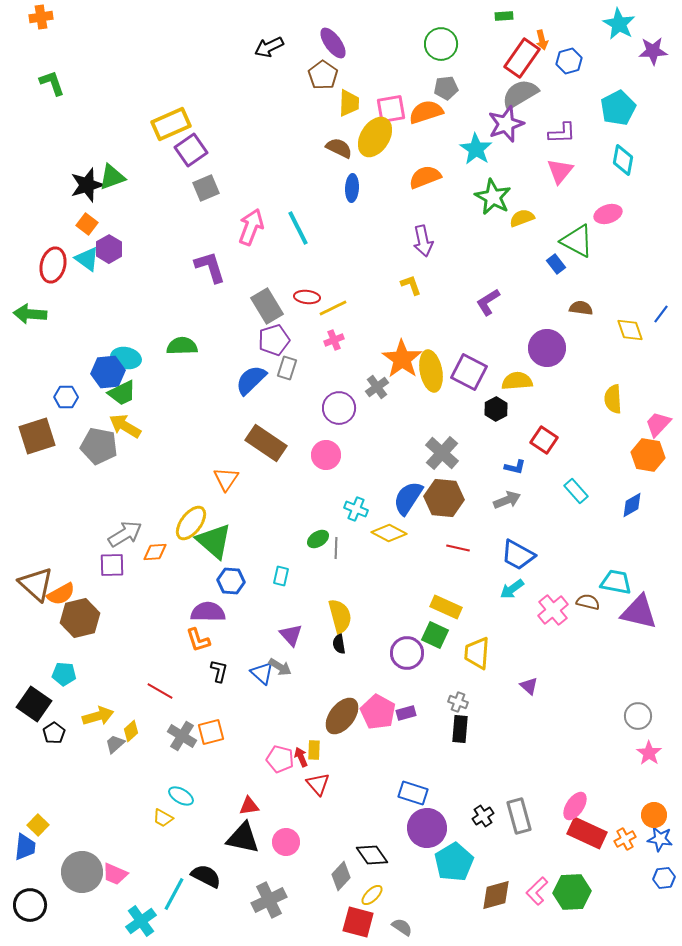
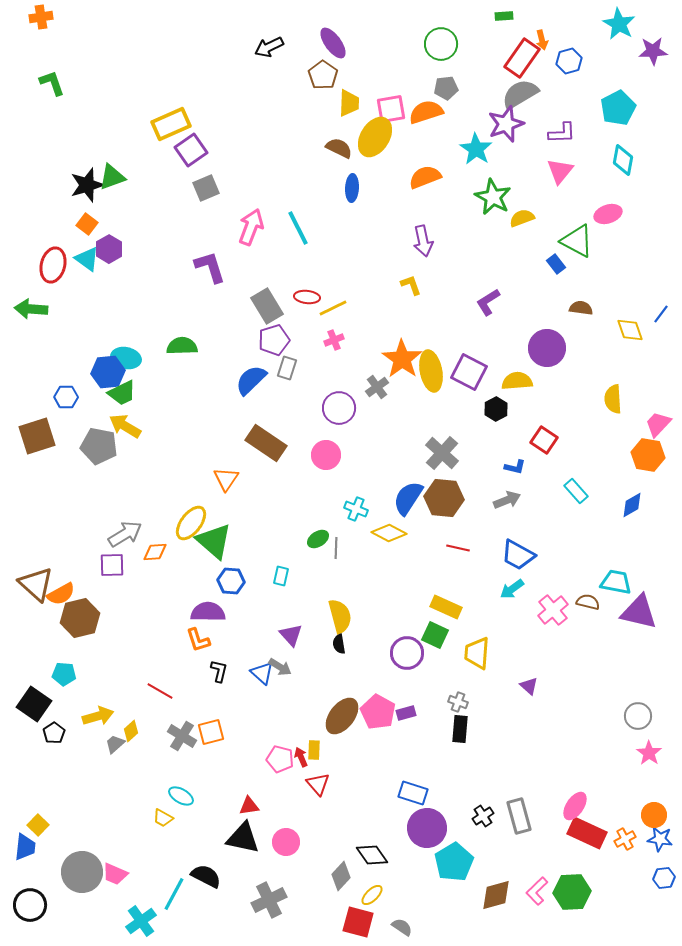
green arrow at (30, 314): moved 1 px right, 5 px up
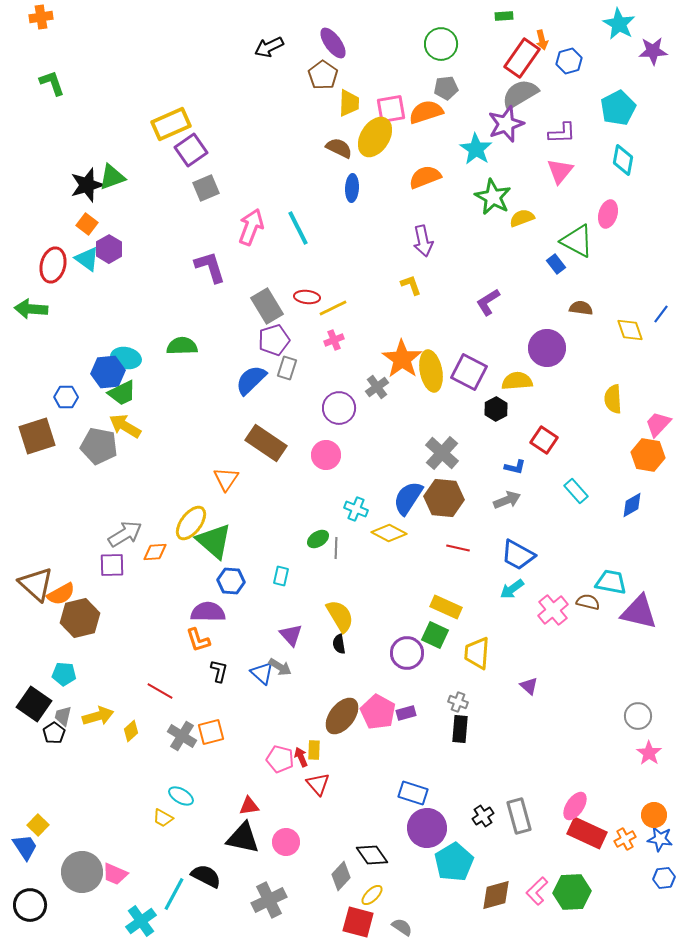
pink ellipse at (608, 214): rotated 56 degrees counterclockwise
cyan trapezoid at (616, 582): moved 5 px left
yellow semicircle at (340, 616): rotated 16 degrees counterclockwise
gray trapezoid at (115, 744): moved 52 px left, 28 px up; rotated 35 degrees counterclockwise
blue trapezoid at (25, 847): rotated 40 degrees counterclockwise
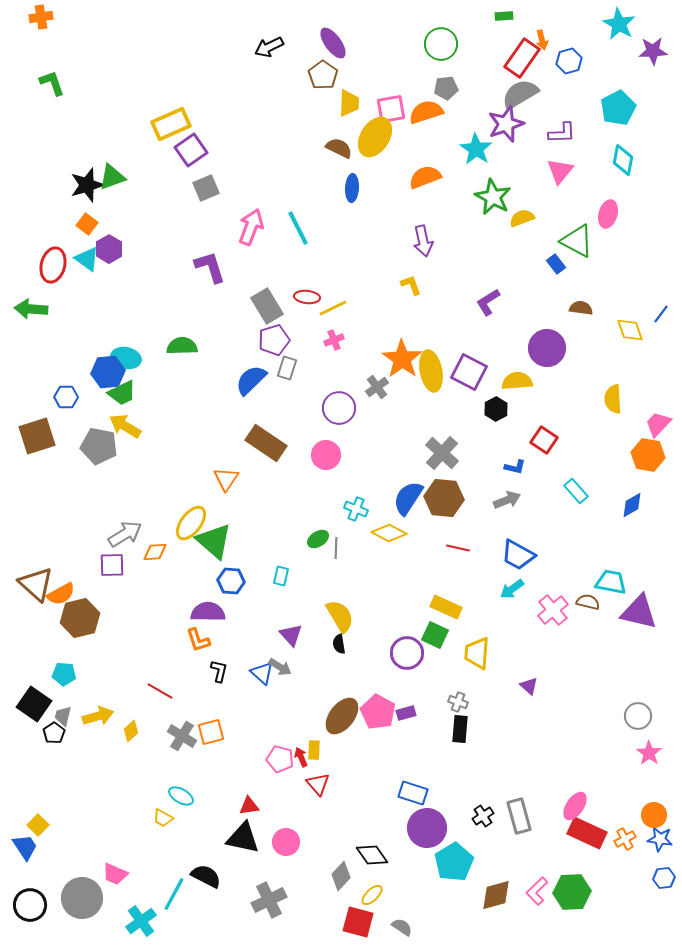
gray circle at (82, 872): moved 26 px down
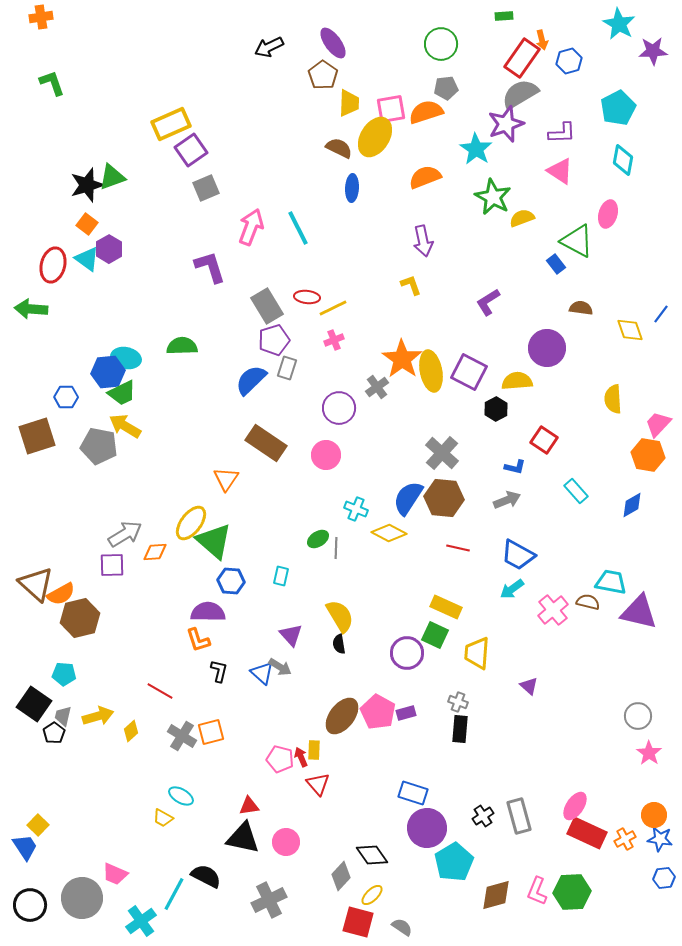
pink triangle at (560, 171): rotated 36 degrees counterclockwise
pink L-shape at (537, 891): rotated 24 degrees counterclockwise
